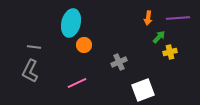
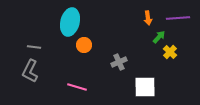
orange arrow: rotated 16 degrees counterclockwise
cyan ellipse: moved 1 px left, 1 px up
yellow cross: rotated 32 degrees counterclockwise
pink line: moved 4 px down; rotated 42 degrees clockwise
white square: moved 2 px right, 3 px up; rotated 20 degrees clockwise
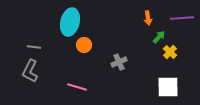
purple line: moved 4 px right
white square: moved 23 px right
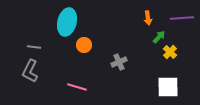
cyan ellipse: moved 3 px left
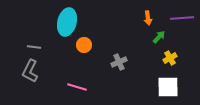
yellow cross: moved 6 px down; rotated 16 degrees clockwise
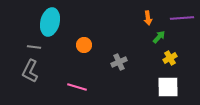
cyan ellipse: moved 17 px left
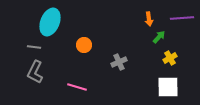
orange arrow: moved 1 px right, 1 px down
cyan ellipse: rotated 8 degrees clockwise
gray L-shape: moved 5 px right, 1 px down
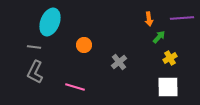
gray cross: rotated 14 degrees counterclockwise
pink line: moved 2 px left
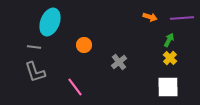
orange arrow: moved 1 px right, 2 px up; rotated 64 degrees counterclockwise
green arrow: moved 10 px right, 3 px down; rotated 16 degrees counterclockwise
yellow cross: rotated 16 degrees counterclockwise
gray L-shape: rotated 45 degrees counterclockwise
pink line: rotated 36 degrees clockwise
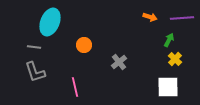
yellow cross: moved 5 px right, 1 px down
pink line: rotated 24 degrees clockwise
